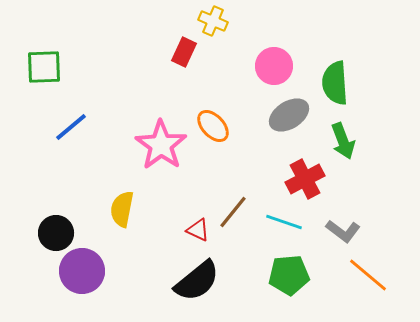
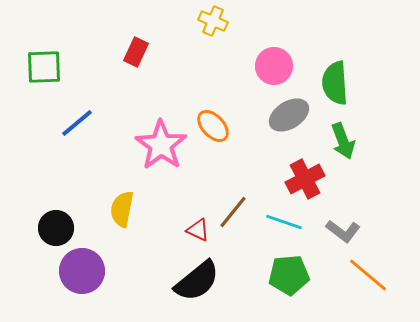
red rectangle: moved 48 px left
blue line: moved 6 px right, 4 px up
black circle: moved 5 px up
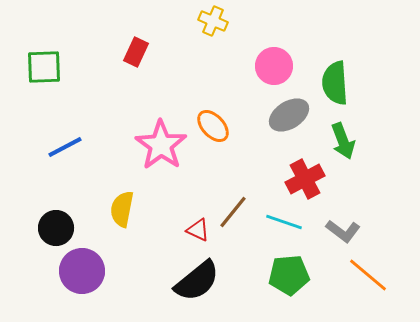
blue line: moved 12 px left, 24 px down; rotated 12 degrees clockwise
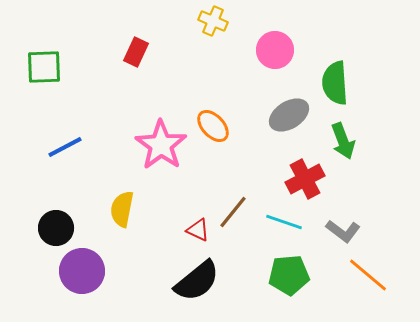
pink circle: moved 1 px right, 16 px up
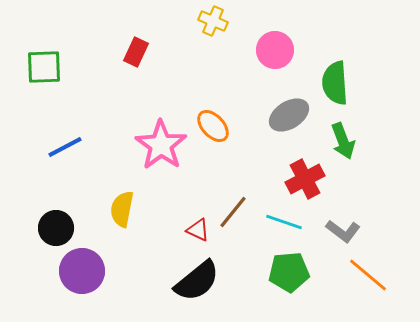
green pentagon: moved 3 px up
